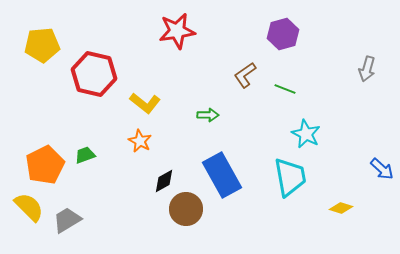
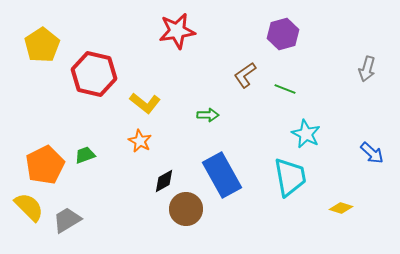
yellow pentagon: rotated 28 degrees counterclockwise
blue arrow: moved 10 px left, 16 px up
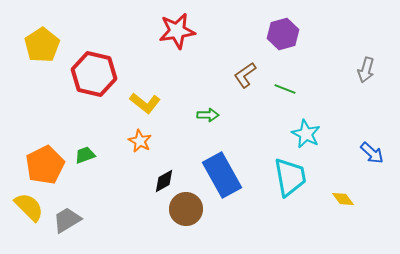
gray arrow: moved 1 px left, 1 px down
yellow diamond: moved 2 px right, 9 px up; rotated 35 degrees clockwise
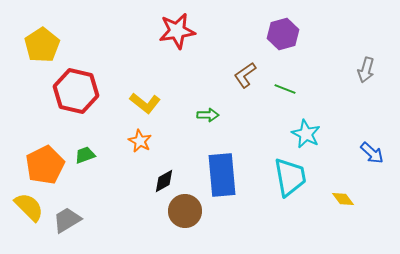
red hexagon: moved 18 px left, 17 px down
blue rectangle: rotated 24 degrees clockwise
brown circle: moved 1 px left, 2 px down
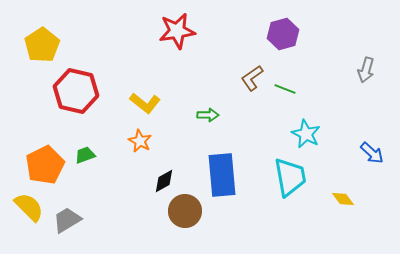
brown L-shape: moved 7 px right, 3 px down
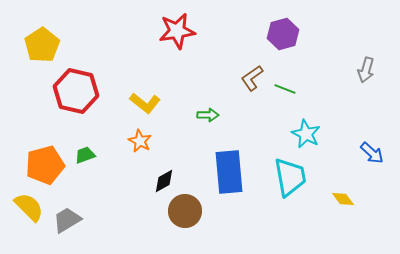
orange pentagon: rotated 12 degrees clockwise
blue rectangle: moved 7 px right, 3 px up
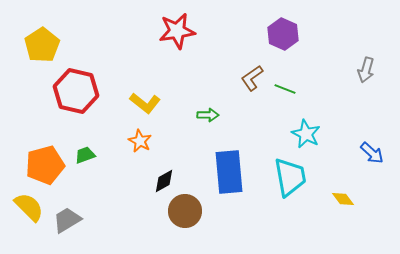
purple hexagon: rotated 20 degrees counterclockwise
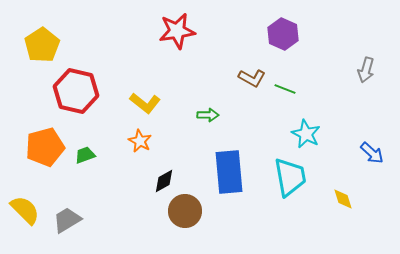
brown L-shape: rotated 116 degrees counterclockwise
orange pentagon: moved 18 px up
yellow diamond: rotated 20 degrees clockwise
yellow semicircle: moved 4 px left, 3 px down
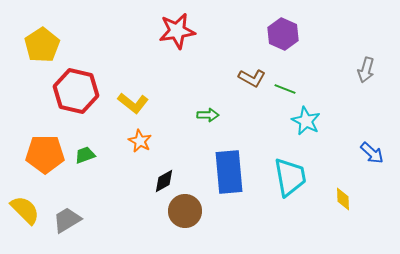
yellow L-shape: moved 12 px left
cyan star: moved 13 px up
orange pentagon: moved 7 px down; rotated 15 degrees clockwise
yellow diamond: rotated 15 degrees clockwise
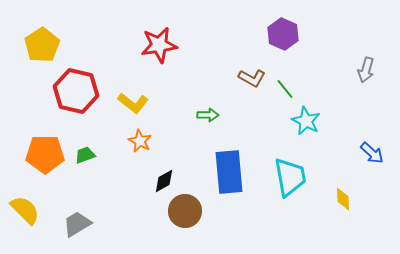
red star: moved 18 px left, 14 px down
green line: rotated 30 degrees clockwise
gray trapezoid: moved 10 px right, 4 px down
